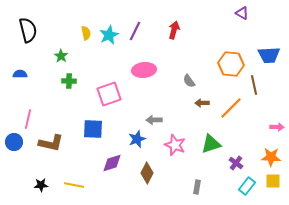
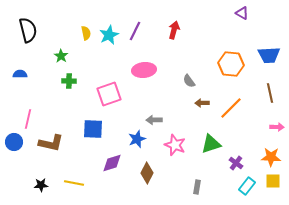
brown line: moved 16 px right, 8 px down
yellow line: moved 2 px up
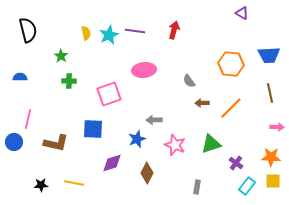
purple line: rotated 72 degrees clockwise
blue semicircle: moved 3 px down
brown L-shape: moved 5 px right
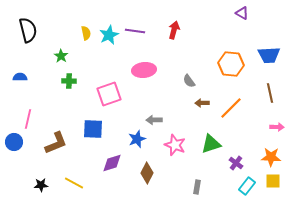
brown L-shape: rotated 35 degrees counterclockwise
yellow line: rotated 18 degrees clockwise
